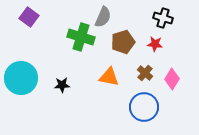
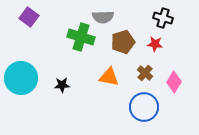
gray semicircle: rotated 65 degrees clockwise
pink diamond: moved 2 px right, 3 px down
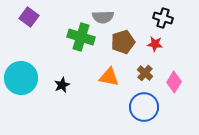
black star: rotated 21 degrees counterclockwise
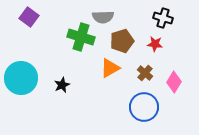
brown pentagon: moved 1 px left, 1 px up
orange triangle: moved 1 px right, 9 px up; rotated 40 degrees counterclockwise
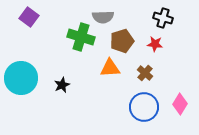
orange triangle: rotated 25 degrees clockwise
pink diamond: moved 6 px right, 22 px down
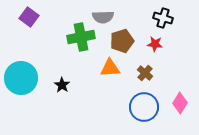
green cross: rotated 28 degrees counterclockwise
black star: rotated 14 degrees counterclockwise
pink diamond: moved 1 px up
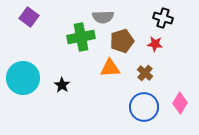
cyan circle: moved 2 px right
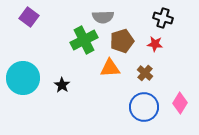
green cross: moved 3 px right, 3 px down; rotated 16 degrees counterclockwise
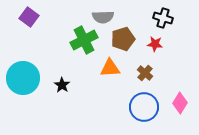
brown pentagon: moved 1 px right, 2 px up
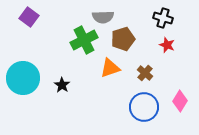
red star: moved 12 px right, 1 px down; rotated 14 degrees clockwise
orange triangle: rotated 15 degrees counterclockwise
pink diamond: moved 2 px up
